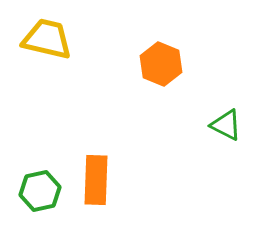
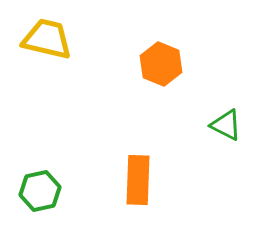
orange rectangle: moved 42 px right
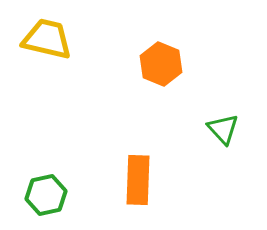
green triangle: moved 3 px left, 4 px down; rotated 20 degrees clockwise
green hexagon: moved 6 px right, 4 px down
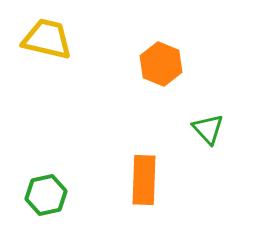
green triangle: moved 15 px left
orange rectangle: moved 6 px right
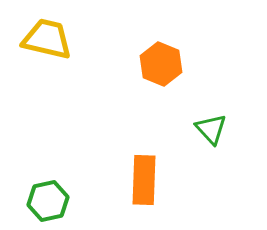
green triangle: moved 3 px right
green hexagon: moved 2 px right, 6 px down
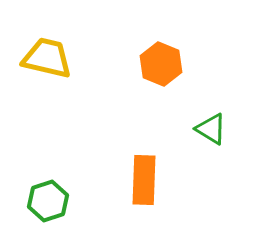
yellow trapezoid: moved 19 px down
green triangle: rotated 16 degrees counterclockwise
green hexagon: rotated 6 degrees counterclockwise
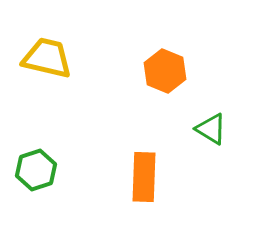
orange hexagon: moved 4 px right, 7 px down
orange rectangle: moved 3 px up
green hexagon: moved 12 px left, 31 px up
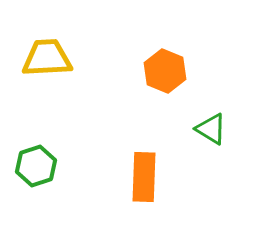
yellow trapezoid: rotated 16 degrees counterclockwise
green hexagon: moved 4 px up
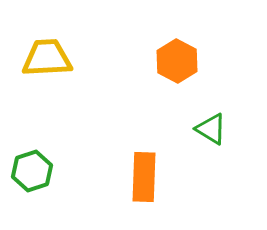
orange hexagon: moved 12 px right, 10 px up; rotated 6 degrees clockwise
green hexagon: moved 4 px left, 5 px down
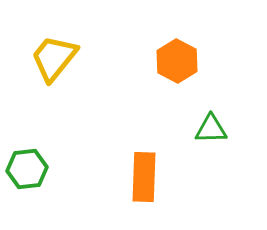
yellow trapezoid: moved 7 px right; rotated 48 degrees counterclockwise
green triangle: rotated 32 degrees counterclockwise
green hexagon: moved 5 px left, 2 px up; rotated 12 degrees clockwise
